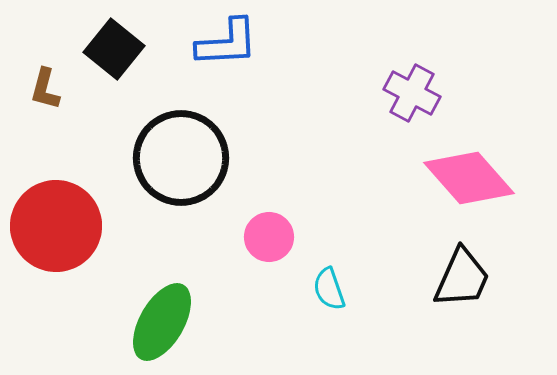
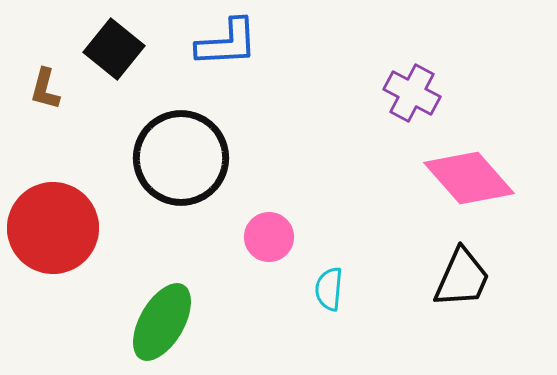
red circle: moved 3 px left, 2 px down
cyan semicircle: rotated 24 degrees clockwise
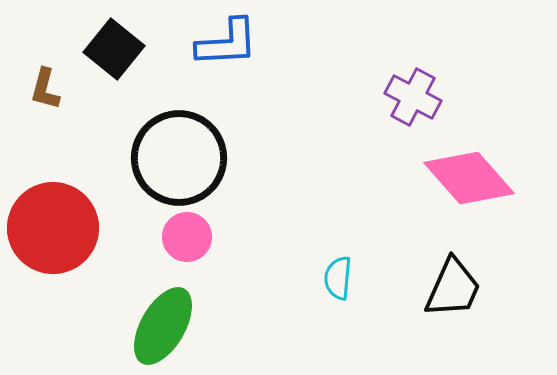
purple cross: moved 1 px right, 4 px down
black circle: moved 2 px left
pink circle: moved 82 px left
black trapezoid: moved 9 px left, 10 px down
cyan semicircle: moved 9 px right, 11 px up
green ellipse: moved 1 px right, 4 px down
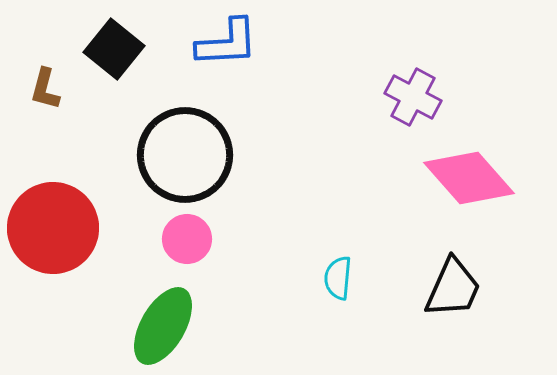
black circle: moved 6 px right, 3 px up
pink circle: moved 2 px down
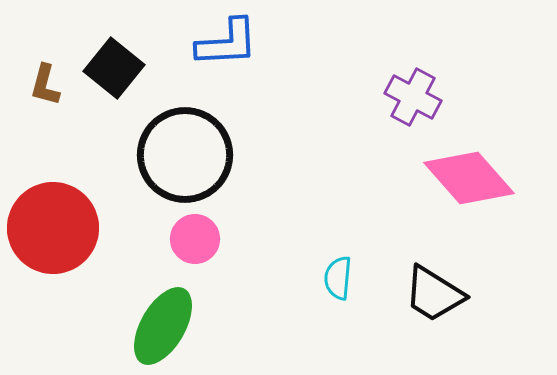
black square: moved 19 px down
brown L-shape: moved 4 px up
pink circle: moved 8 px right
black trapezoid: moved 19 px left, 6 px down; rotated 98 degrees clockwise
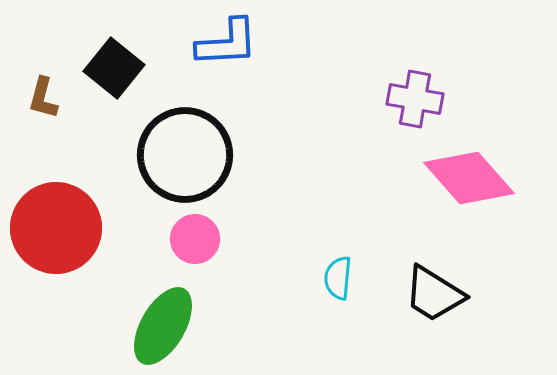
brown L-shape: moved 2 px left, 13 px down
purple cross: moved 2 px right, 2 px down; rotated 18 degrees counterclockwise
red circle: moved 3 px right
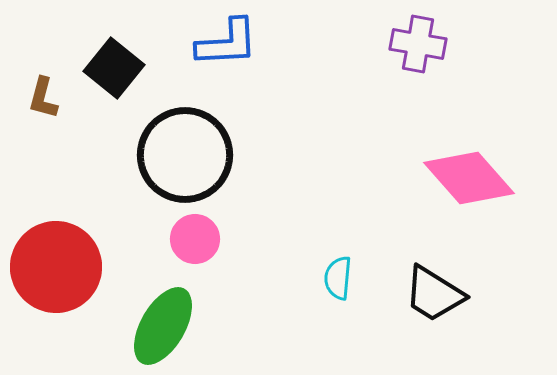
purple cross: moved 3 px right, 55 px up
red circle: moved 39 px down
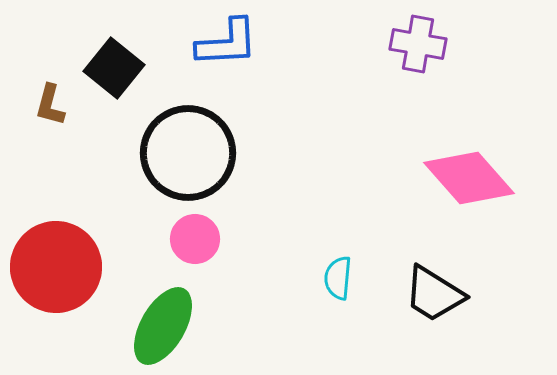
brown L-shape: moved 7 px right, 7 px down
black circle: moved 3 px right, 2 px up
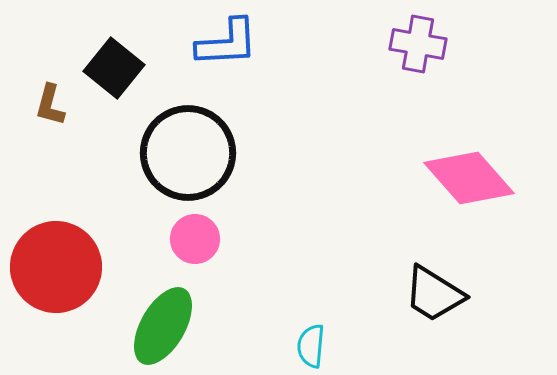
cyan semicircle: moved 27 px left, 68 px down
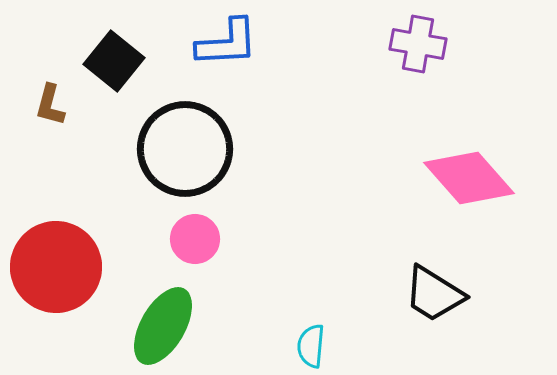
black square: moved 7 px up
black circle: moved 3 px left, 4 px up
